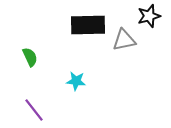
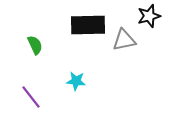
green semicircle: moved 5 px right, 12 px up
purple line: moved 3 px left, 13 px up
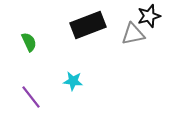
black rectangle: rotated 20 degrees counterclockwise
gray triangle: moved 9 px right, 6 px up
green semicircle: moved 6 px left, 3 px up
cyan star: moved 3 px left
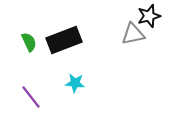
black rectangle: moved 24 px left, 15 px down
cyan star: moved 2 px right, 2 px down
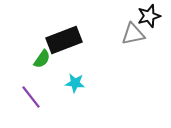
green semicircle: moved 13 px right, 17 px down; rotated 60 degrees clockwise
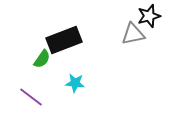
purple line: rotated 15 degrees counterclockwise
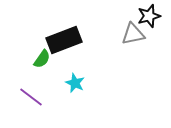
cyan star: rotated 18 degrees clockwise
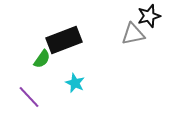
purple line: moved 2 px left; rotated 10 degrees clockwise
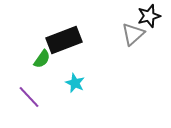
gray triangle: rotated 30 degrees counterclockwise
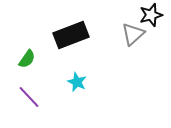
black star: moved 2 px right, 1 px up
black rectangle: moved 7 px right, 5 px up
green semicircle: moved 15 px left
cyan star: moved 2 px right, 1 px up
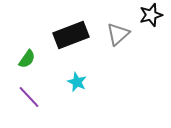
gray triangle: moved 15 px left
